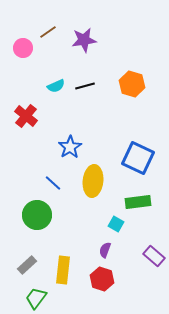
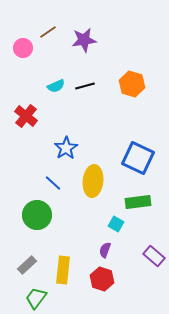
blue star: moved 4 px left, 1 px down
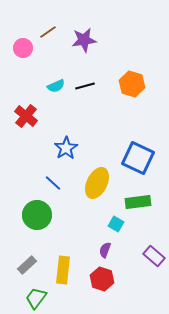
yellow ellipse: moved 4 px right, 2 px down; rotated 20 degrees clockwise
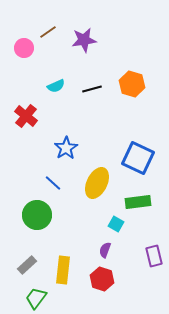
pink circle: moved 1 px right
black line: moved 7 px right, 3 px down
purple rectangle: rotated 35 degrees clockwise
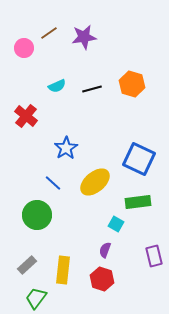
brown line: moved 1 px right, 1 px down
purple star: moved 3 px up
cyan semicircle: moved 1 px right
blue square: moved 1 px right, 1 px down
yellow ellipse: moved 2 px left, 1 px up; rotated 24 degrees clockwise
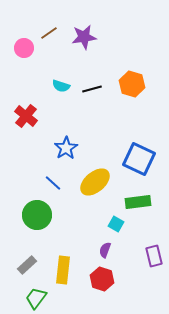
cyan semicircle: moved 4 px right; rotated 42 degrees clockwise
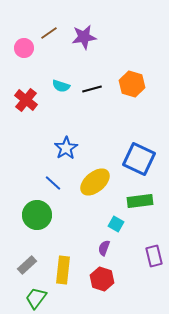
red cross: moved 16 px up
green rectangle: moved 2 px right, 1 px up
purple semicircle: moved 1 px left, 2 px up
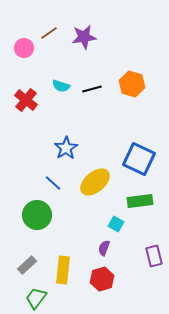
red hexagon: rotated 25 degrees clockwise
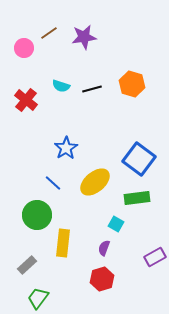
blue square: rotated 12 degrees clockwise
green rectangle: moved 3 px left, 3 px up
purple rectangle: moved 1 px right, 1 px down; rotated 75 degrees clockwise
yellow rectangle: moved 27 px up
green trapezoid: moved 2 px right
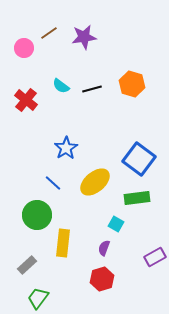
cyan semicircle: rotated 18 degrees clockwise
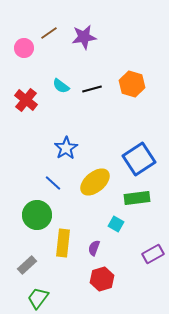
blue square: rotated 20 degrees clockwise
purple semicircle: moved 10 px left
purple rectangle: moved 2 px left, 3 px up
